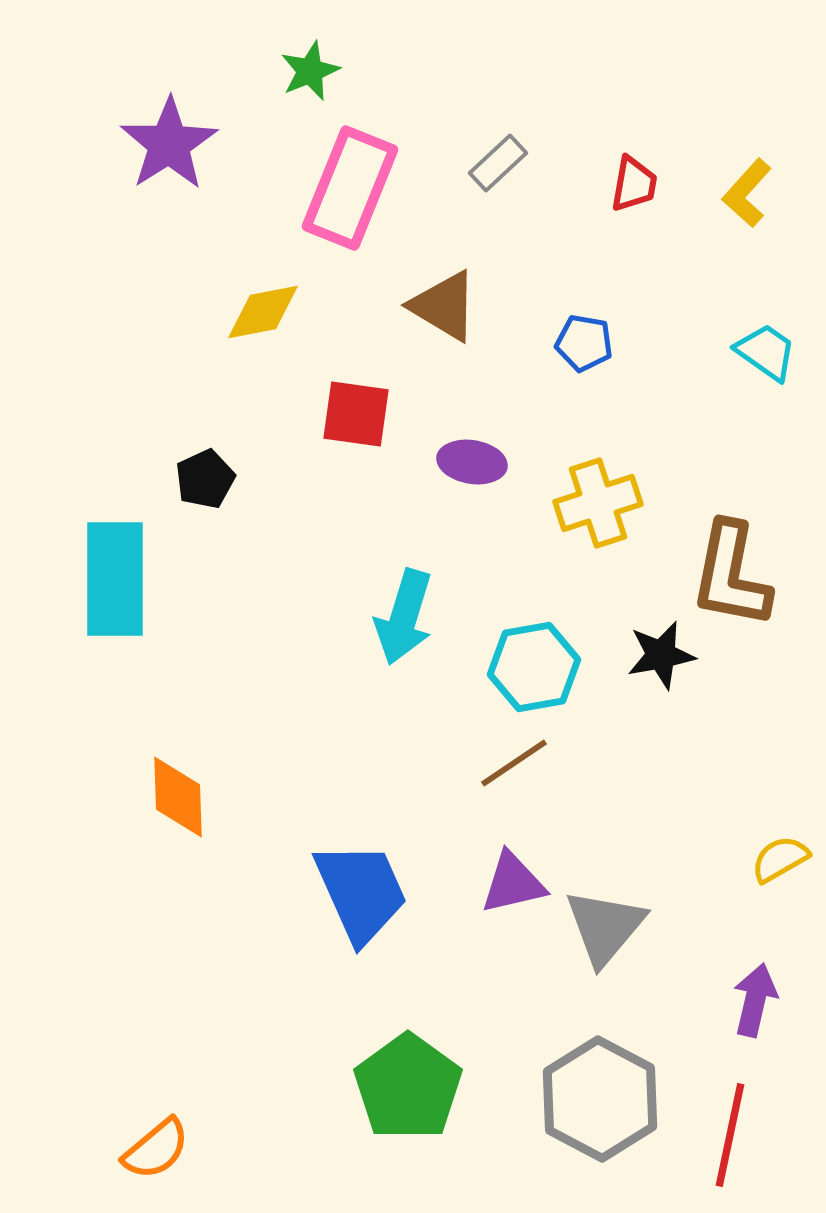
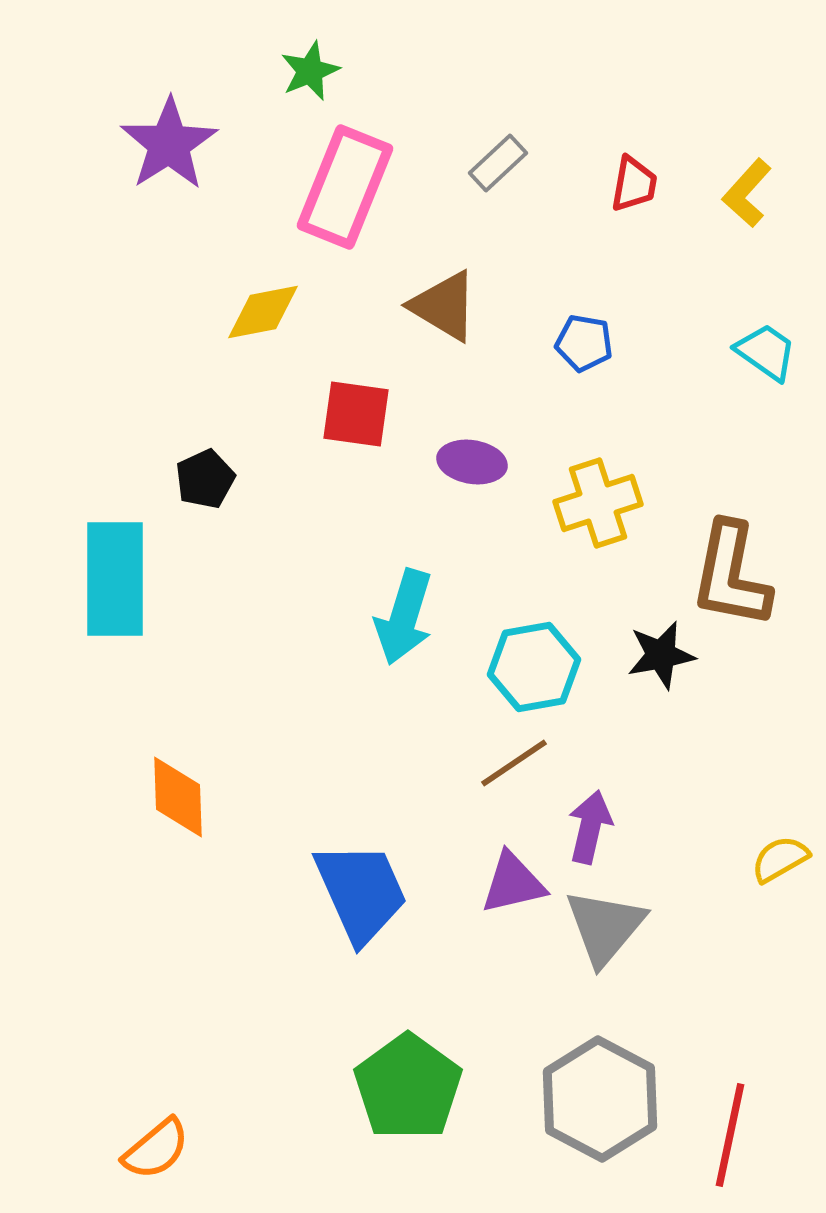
pink rectangle: moved 5 px left, 1 px up
purple arrow: moved 165 px left, 173 px up
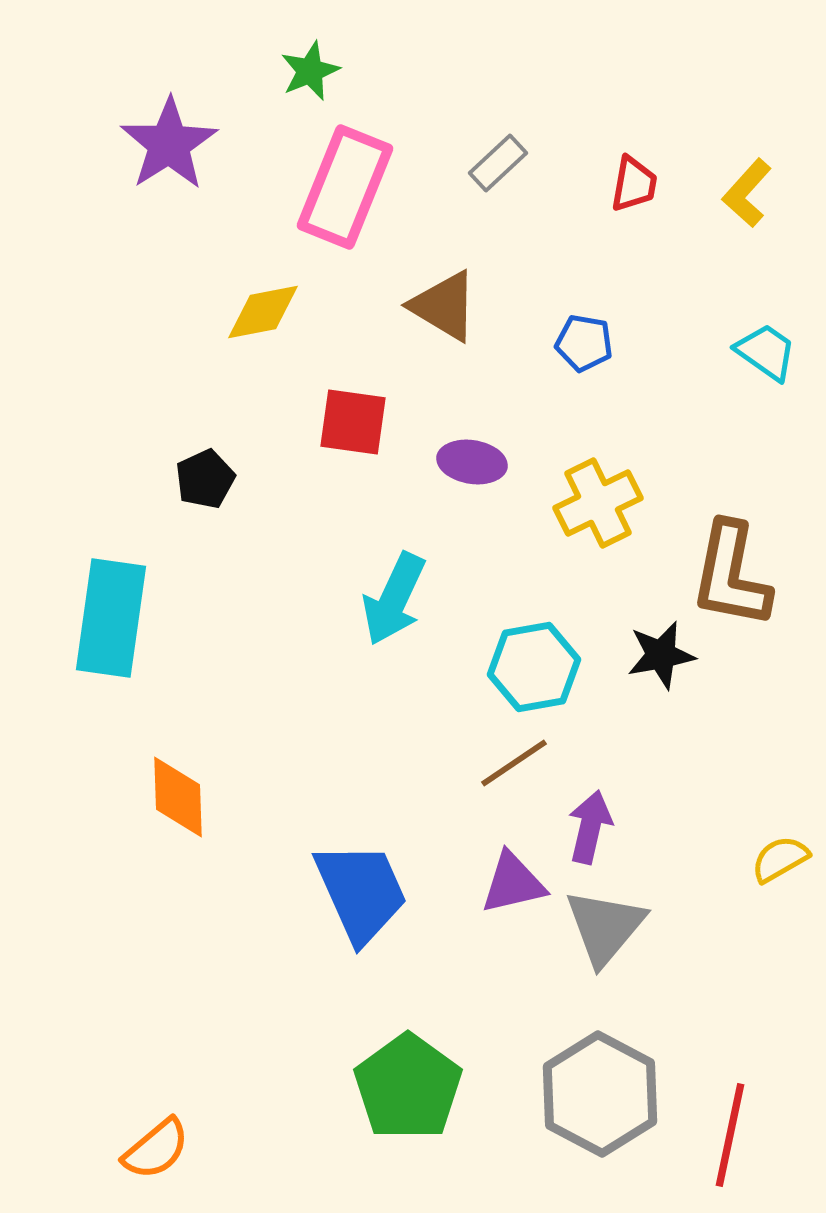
red square: moved 3 px left, 8 px down
yellow cross: rotated 8 degrees counterclockwise
cyan rectangle: moved 4 px left, 39 px down; rotated 8 degrees clockwise
cyan arrow: moved 10 px left, 18 px up; rotated 8 degrees clockwise
gray hexagon: moved 5 px up
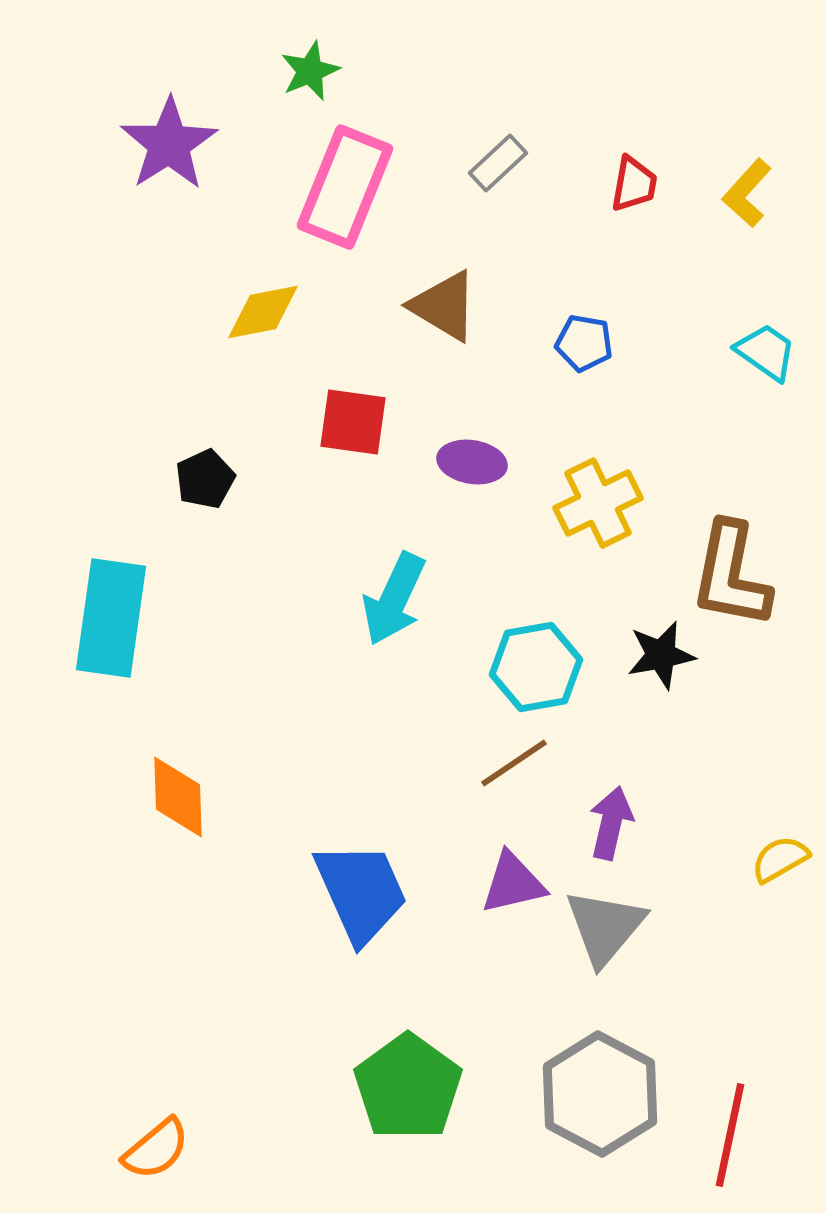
cyan hexagon: moved 2 px right
purple arrow: moved 21 px right, 4 px up
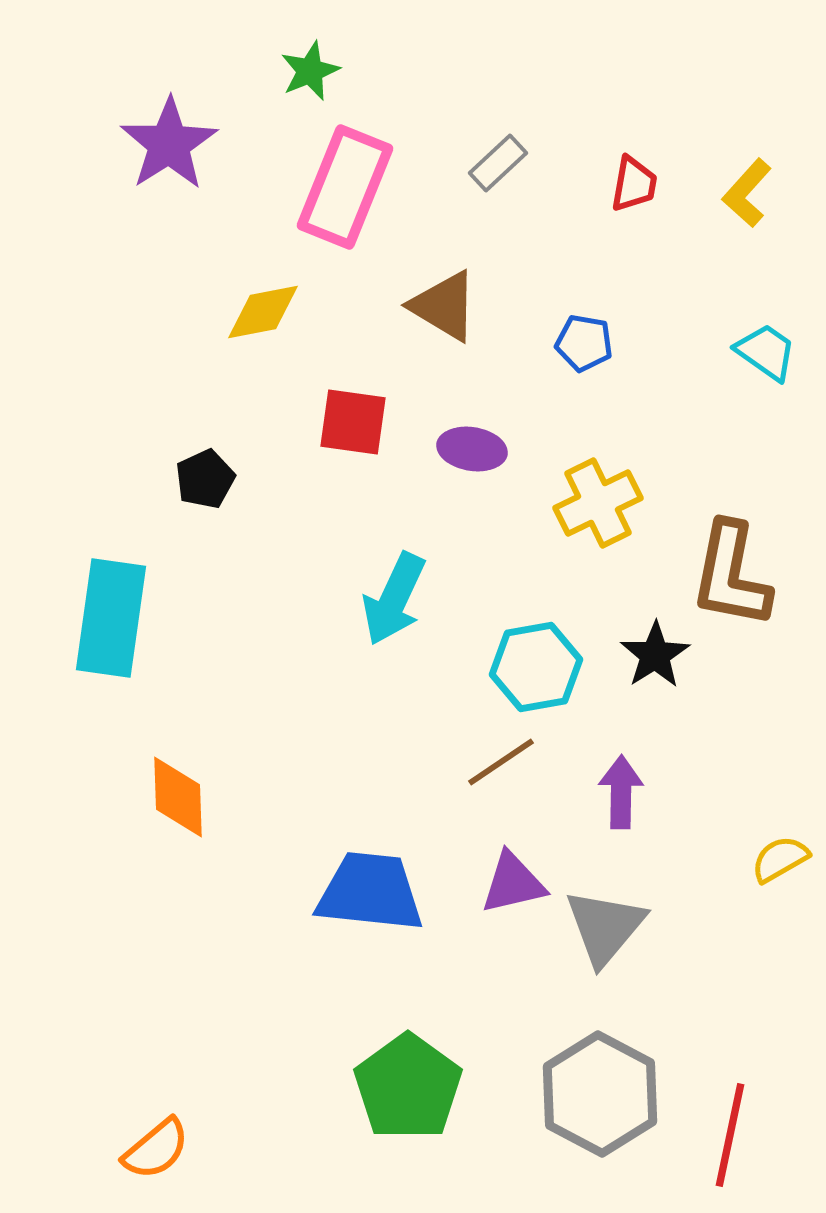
purple ellipse: moved 13 px up
black star: moved 6 px left; rotated 22 degrees counterclockwise
brown line: moved 13 px left, 1 px up
purple arrow: moved 10 px right, 31 px up; rotated 12 degrees counterclockwise
blue trapezoid: moved 9 px right; rotated 60 degrees counterclockwise
